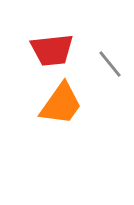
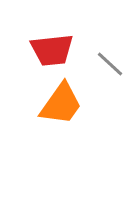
gray line: rotated 8 degrees counterclockwise
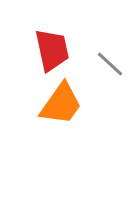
red trapezoid: rotated 96 degrees counterclockwise
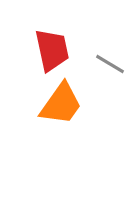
gray line: rotated 12 degrees counterclockwise
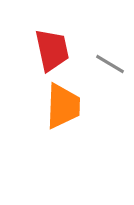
orange trapezoid: moved 2 px right, 2 px down; rotated 33 degrees counterclockwise
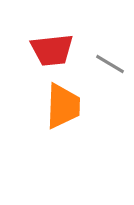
red trapezoid: rotated 96 degrees clockwise
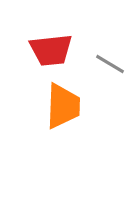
red trapezoid: moved 1 px left
